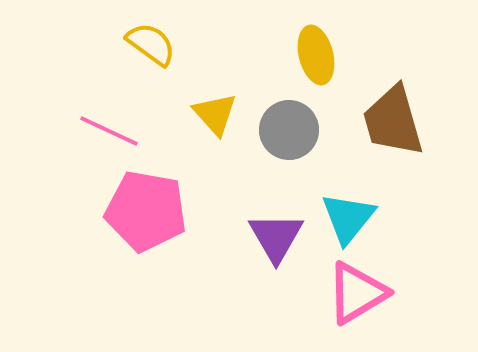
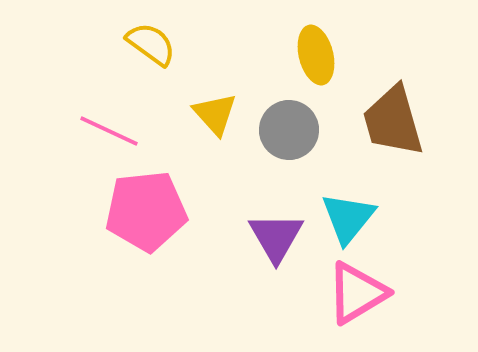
pink pentagon: rotated 16 degrees counterclockwise
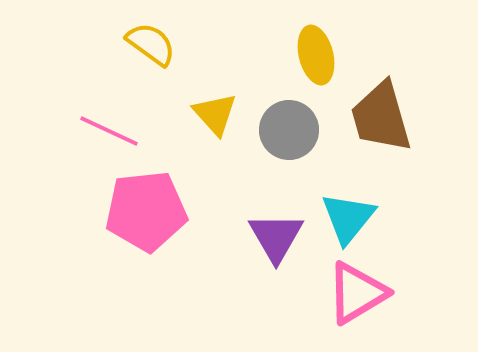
brown trapezoid: moved 12 px left, 4 px up
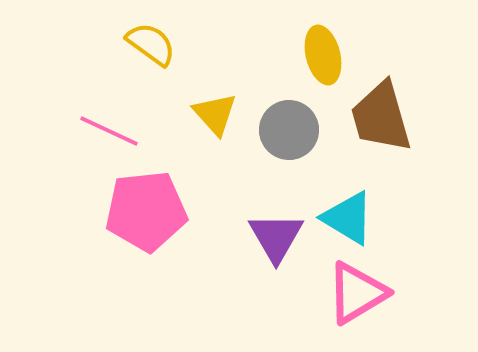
yellow ellipse: moved 7 px right
cyan triangle: rotated 38 degrees counterclockwise
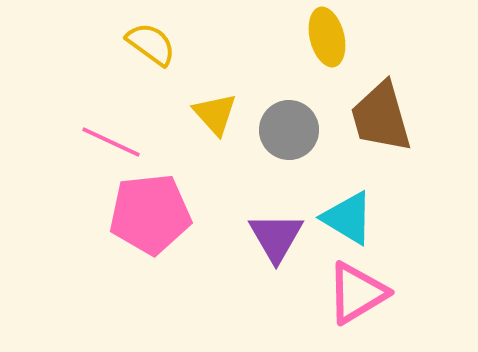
yellow ellipse: moved 4 px right, 18 px up
pink line: moved 2 px right, 11 px down
pink pentagon: moved 4 px right, 3 px down
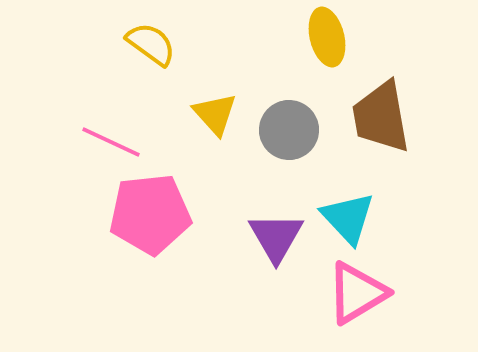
brown trapezoid: rotated 6 degrees clockwise
cyan triangle: rotated 16 degrees clockwise
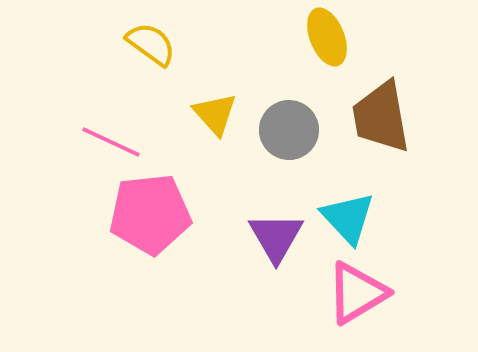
yellow ellipse: rotated 8 degrees counterclockwise
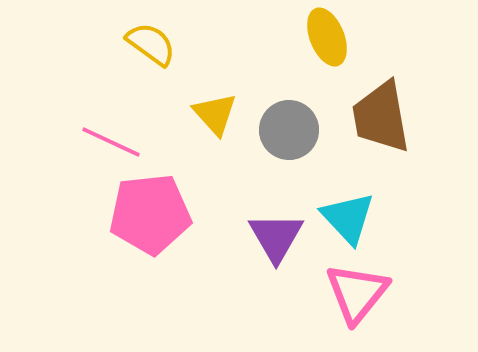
pink triangle: rotated 20 degrees counterclockwise
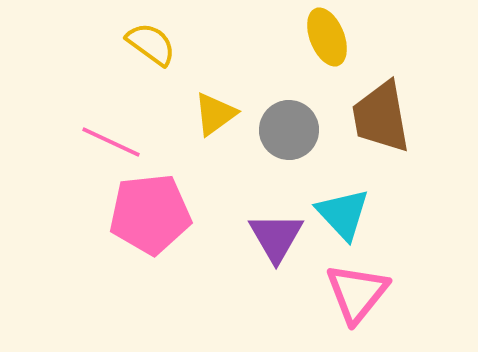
yellow triangle: rotated 36 degrees clockwise
cyan triangle: moved 5 px left, 4 px up
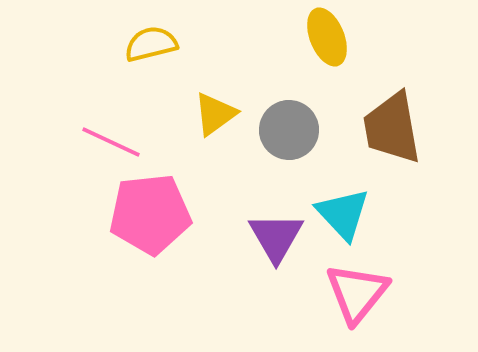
yellow semicircle: rotated 50 degrees counterclockwise
brown trapezoid: moved 11 px right, 11 px down
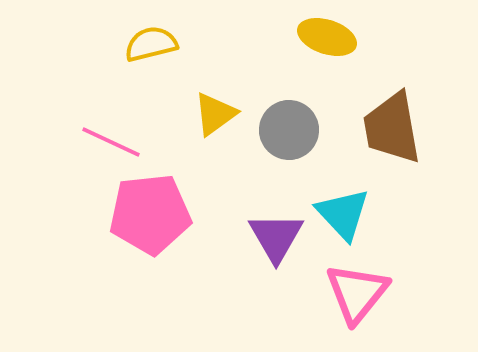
yellow ellipse: rotated 50 degrees counterclockwise
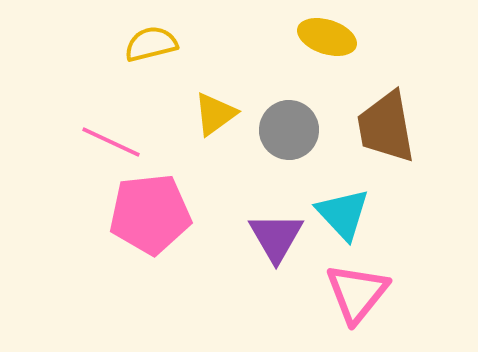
brown trapezoid: moved 6 px left, 1 px up
